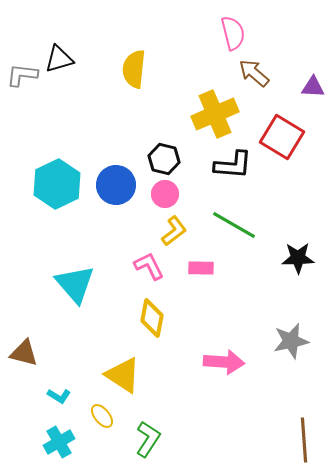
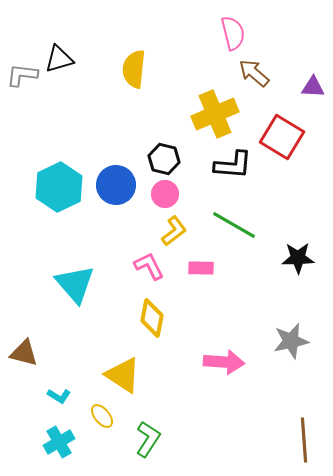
cyan hexagon: moved 2 px right, 3 px down
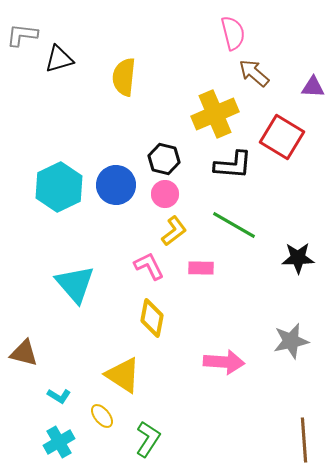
yellow semicircle: moved 10 px left, 8 px down
gray L-shape: moved 40 px up
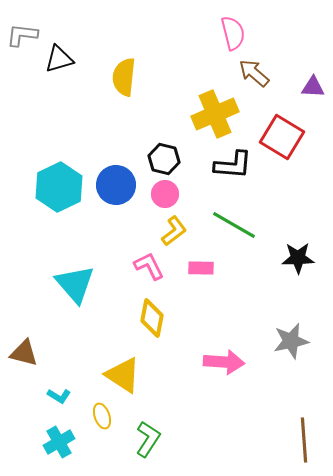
yellow ellipse: rotated 20 degrees clockwise
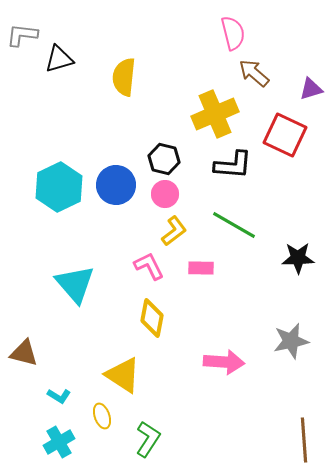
purple triangle: moved 2 px left, 2 px down; rotated 20 degrees counterclockwise
red square: moved 3 px right, 2 px up; rotated 6 degrees counterclockwise
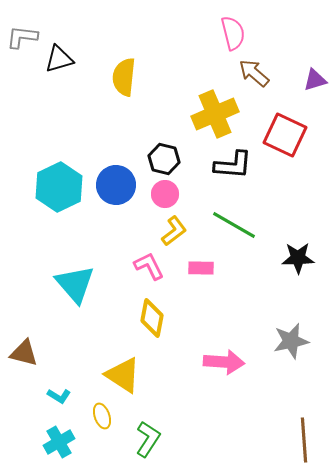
gray L-shape: moved 2 px down
purple triangle: moved 4 px right, 9 px up
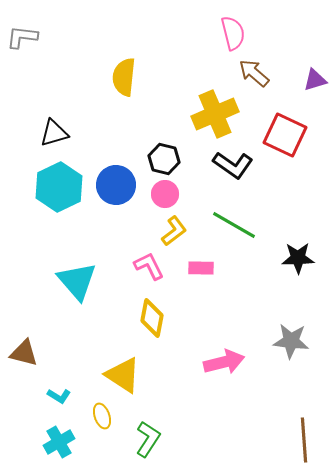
black triangle: moved 5 px left, 74 px down
black L-shape: rotated 30 degrees clockwise
cyan triangle: moved 2 px right, 3 px up
gray star: rotated 18 degrees clockwise
pink arrow: rotated 18 degrees counterclockwise
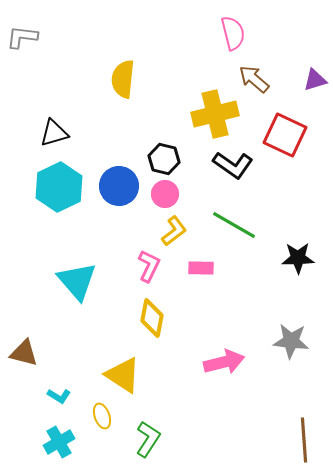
brown arrow: moved 6 px down
yellow semicircle: moved 1 px left, 2 px down
yellow cross: rotated 9 degrees clockwise
blue circle: moved 3 px right, 1 px down
pink L-shape: rotated 52 degrees clockwise
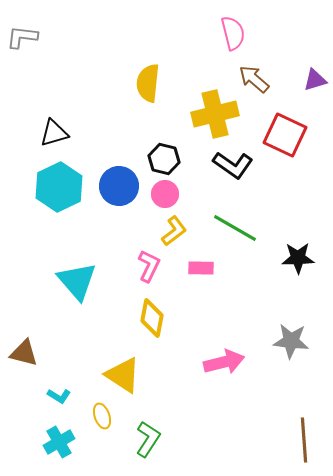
yellow semicircle: moved 25 px right, 4 px down
green line: moved 1 px right, 3 px down
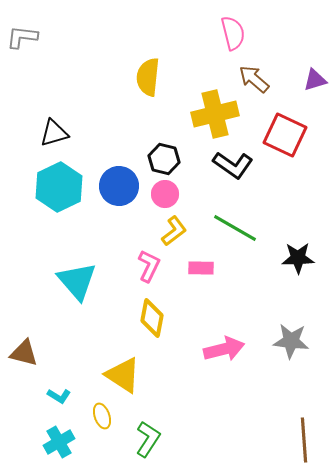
yellow semicircle: moved 6 px up
pink arrow: moved 13 px up
